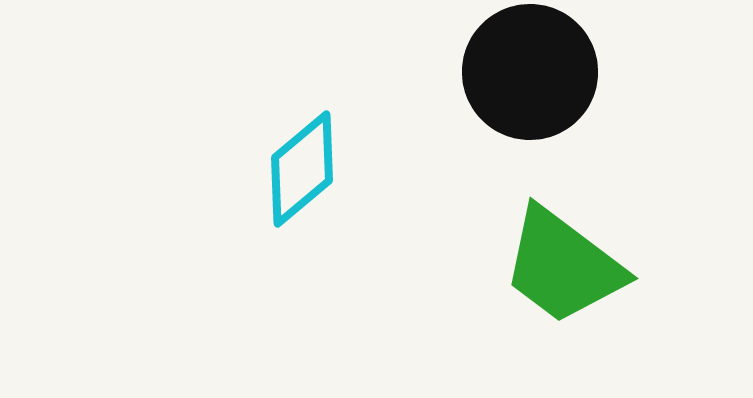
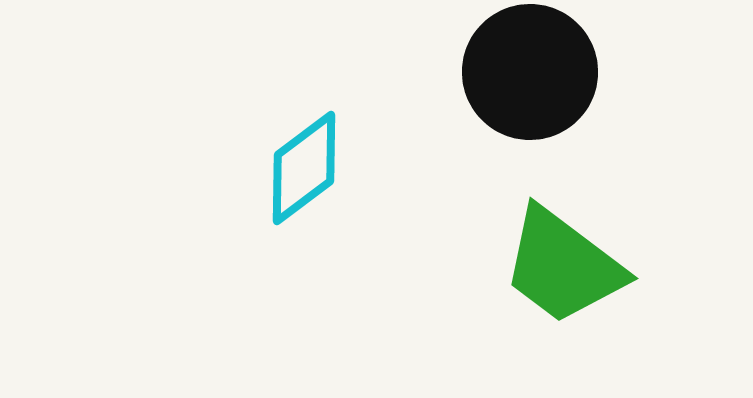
cyan diamond: moved 2 px right, 1 px up; rotated 3 degrees clockwise
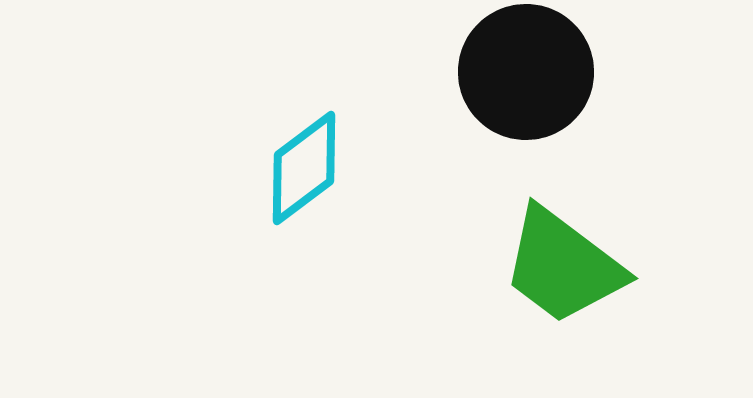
black circle: moved 4 px left
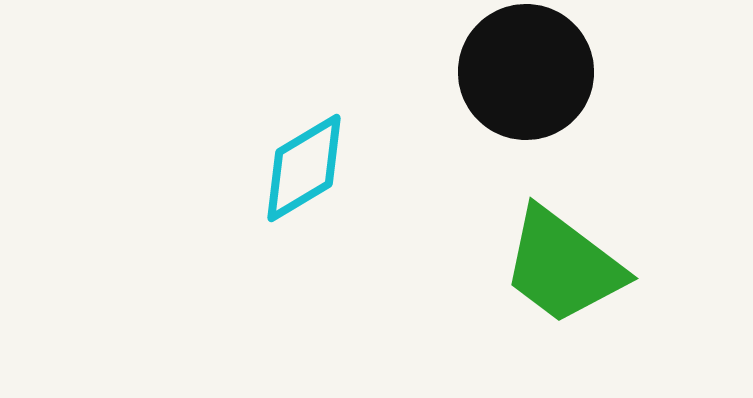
cyan diamond: rotated 6 degrees clockwise
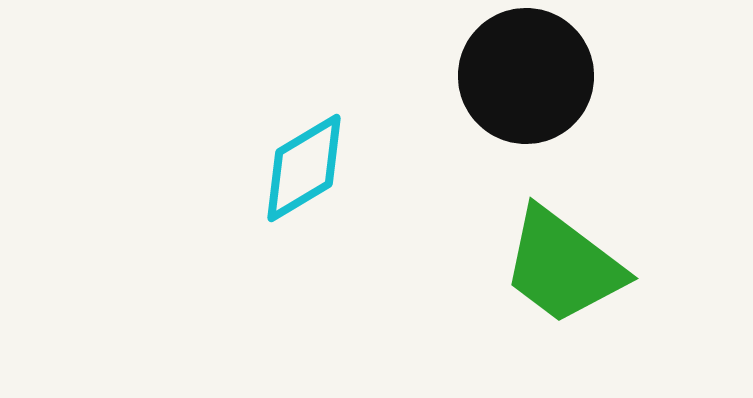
black circle: moved 4 px down
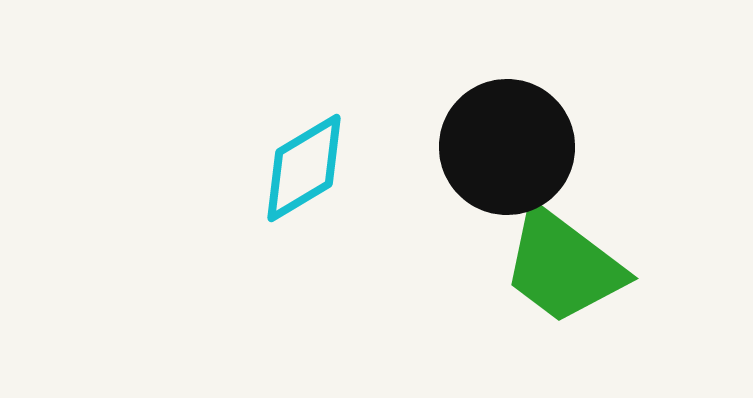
black circle: moved 19 px left, 71 px down
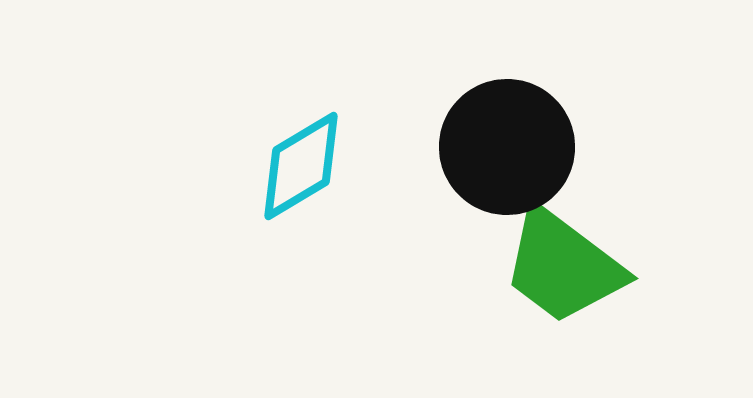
cyan diamond: moved 3 px left, 2 px up
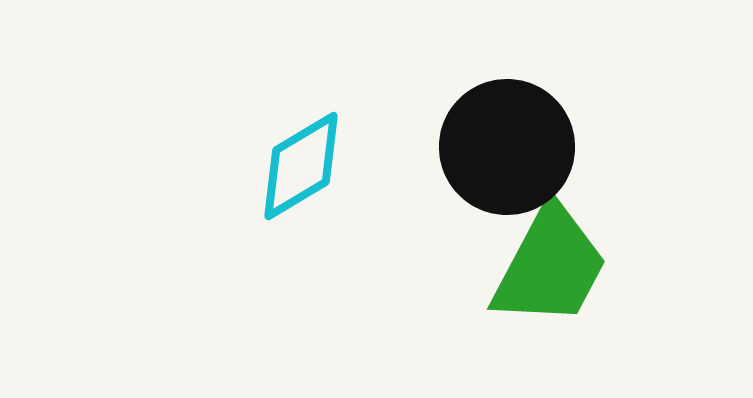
green trapezoid: moved 13 px left; rotated 99 degrees counterclockwise
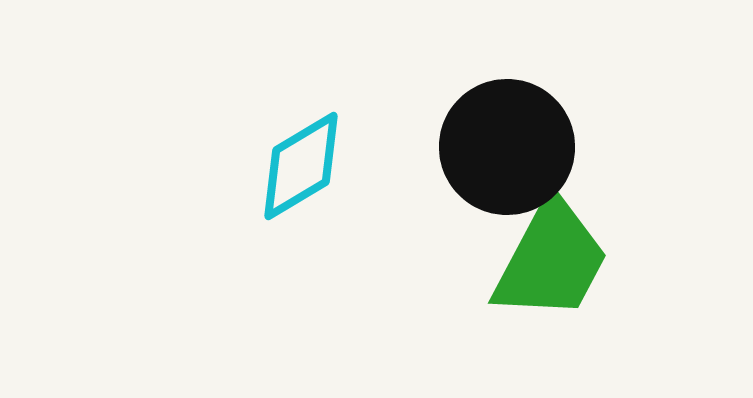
green trapezoid: moved 1 px right, 6 px up
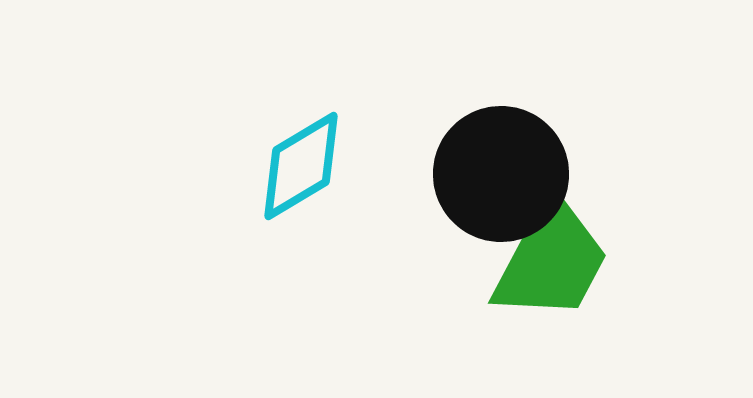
black circle: moved 6 px left, 27 px down
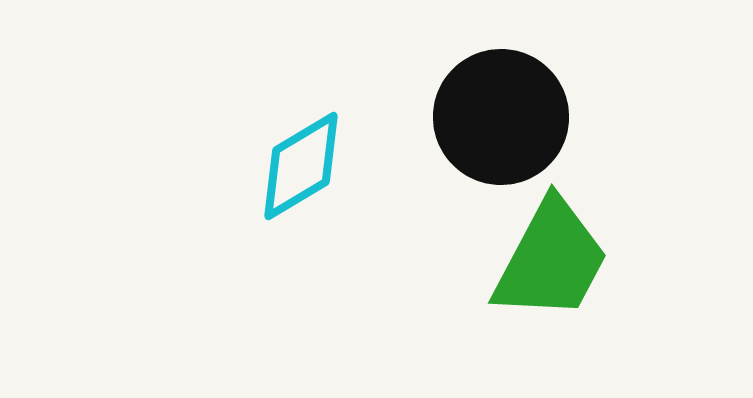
black circle: moved 57 px up
